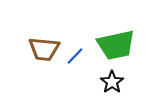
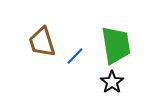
green trapezoid: rotated 87 degrees counterclockwise
brown trapezoid: moved 2 px left, 7 px up; rotated 68 degrees clockwise
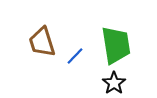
black star: moved 2 px right, 1 px down
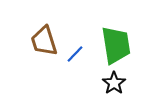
brown trapezoid: moved 2 px right, 1 px up
blue line: moved 2 px up
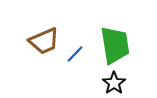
brown trapezoid: rotated 96 degrees counterclockwise
green trapezoid: moved 1 px left
